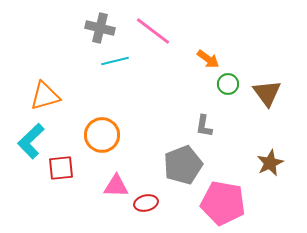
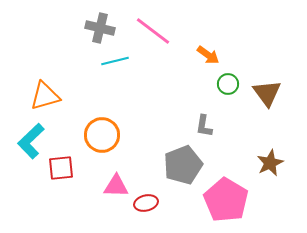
orange arrow: moved 4 px up
pink pentagon: moved 3 px right, 3 px up; rotated 21 degrees clockwise
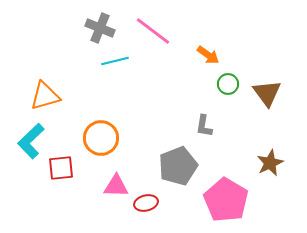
gray cross: rotated 8 degrees clockwise
orange circle: moved 1 px left, 3 px down
gray pentagon: moved 5 px left, 1 px down
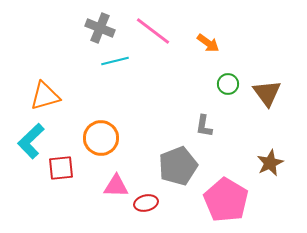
orange arrow: moved 12 px up
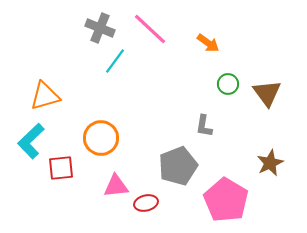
pink line: moved 3 px left, 2 px up; rotated 6 degrees clockwise
cyan line: rotated 40 degrees counterclockwise
pink triangle: rotated 8 degrees counterclockwise
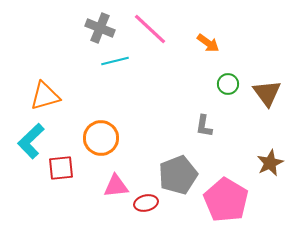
cyan line: rotated 40 degrees clockwise
gray pentagon: moved 9 px down
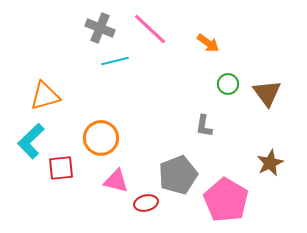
pink triangle: moved 5 px up; rotated 20 degrees clockwise
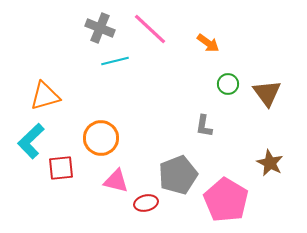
brown star: rotated 20 degrees counterclockwise
